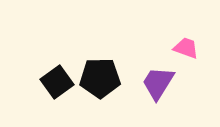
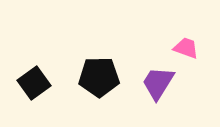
black pentagon: moved 1 px left, 1 px up
black square: moved 23 px left, 1 px down
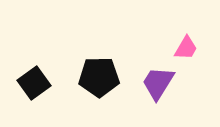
pink trapezoid: rotated 100 degrees clockwise
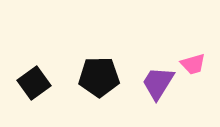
pink trapezoid: moved 7 px right, 16 px down; rotated 44 degrees clockwise
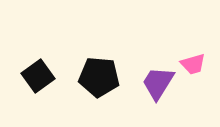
black pentagon: rotated 6 degrees clockwise
black square: moved 4 px right, 7 px up
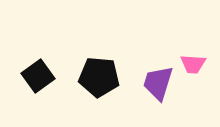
pink trapezoid: rotated 20 degrees clockwise
purple trapezoid: rotated 15 degrees counterclockwise
